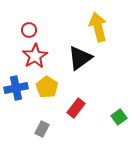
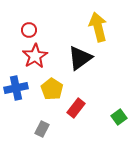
yellow pentagon: moved 5 px right, 2 px down
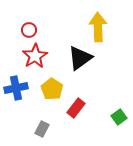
yellow arrow: rotated 12 degrees clockwise
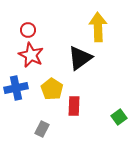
red circle: moved 1 px left
red star: moved 4 px left, 1 px up; rotated 15 degrees counterclockwise
red rectangle: moved 2 px left, 2 px up; rotated 36 degrees counterclockwise
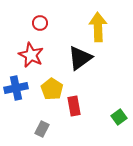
red circle: moved 12 px right, 7 px up
red rectangle: rotated 12 degrees counterclockwise
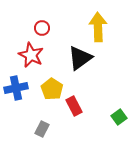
red circle: moved 2 px right, 5 px down
red rectangle: rotated 18 degrees counterclockwise
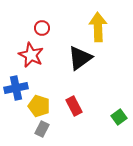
yellow pentagon: moved 13 px left, 17 px down; rotated 15 degrees counterclockwise
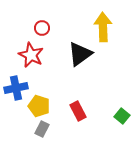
yellow arrow: moved 5 px right
black triangle: moved 4 px up
red rectangle: moved 4 px right, 5 px down
green square: moved 3 px right, 1 px up; rotated 14 degrees counterclockwise
